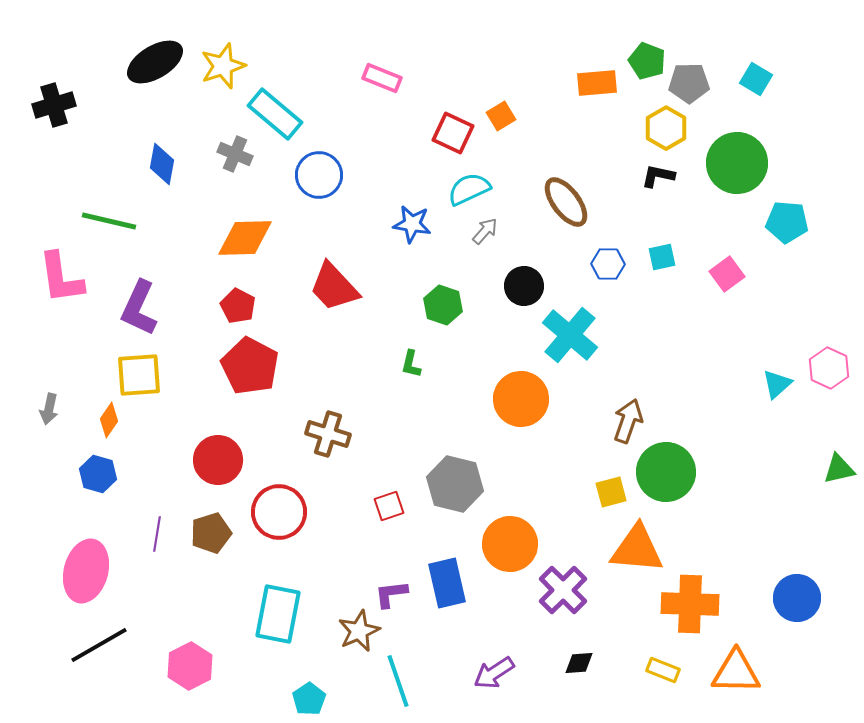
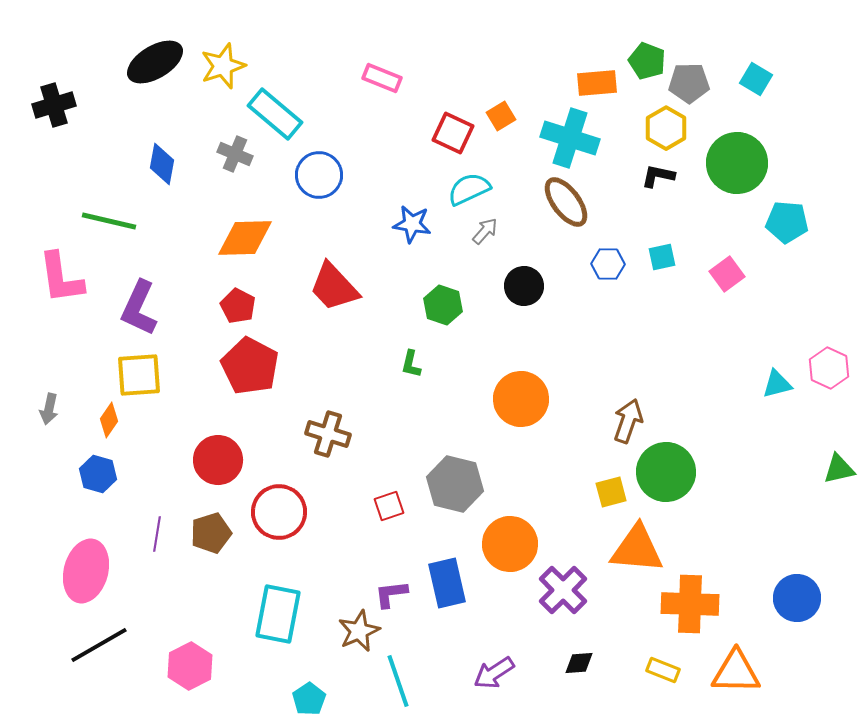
cyan cross at (570, 335): moved 197 px up; rotated 22 degrees counterclockwise
cyan triangle at (777, 384): rotated 28 degrees clockwise
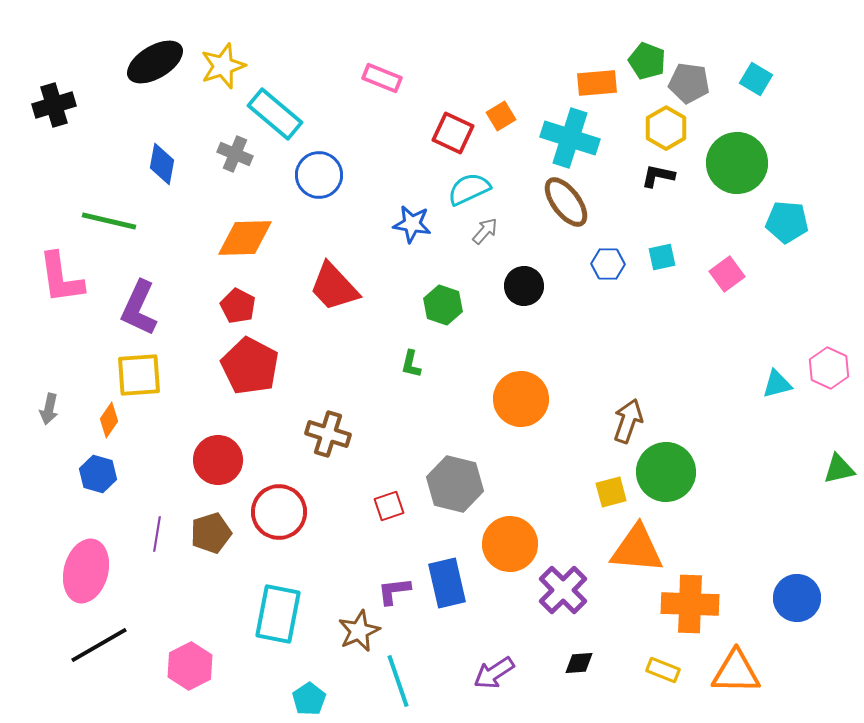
gray pentagon at (689, 83): rotated 9 degrees clockwise
purple L-shape at (391, 594): moved 3 px right, 3 px up
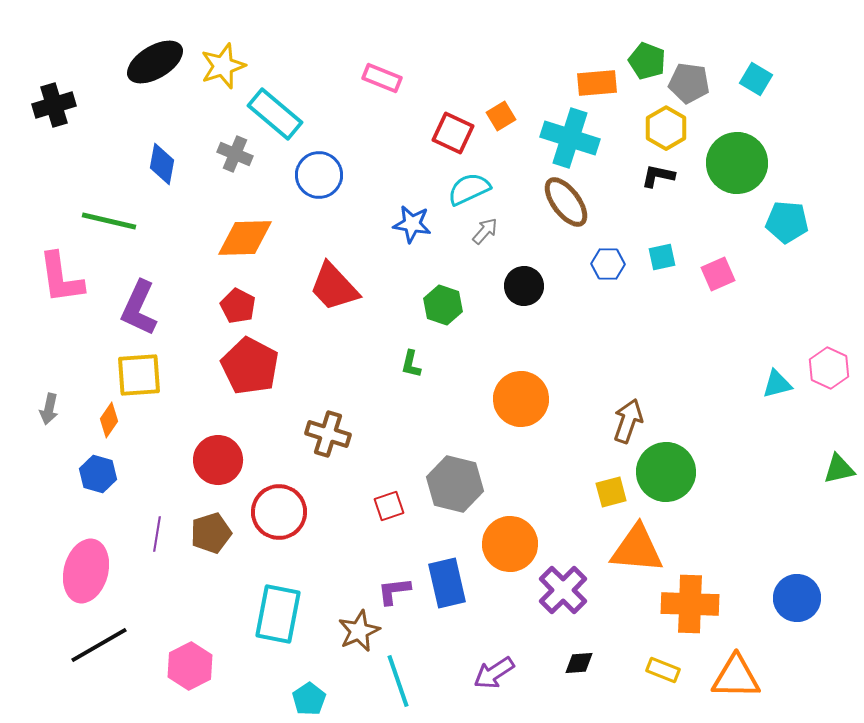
pink square at (727, 274): moved 9 px left; rotated 12 degrees clockwise
orange triangle at (736, 672): moved 5 px down
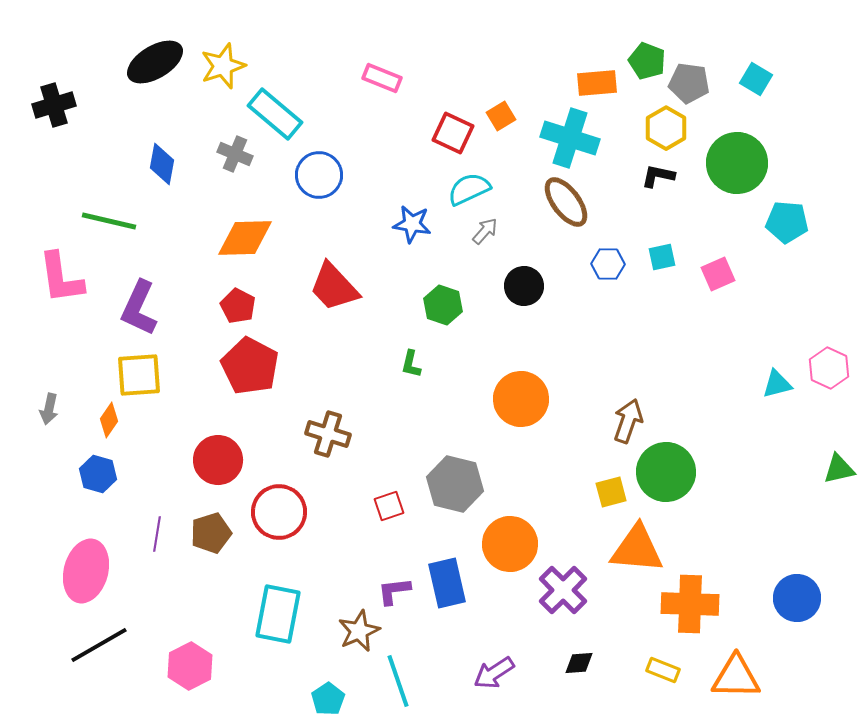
cyan pentagon at (309, 699): moved 19 px right
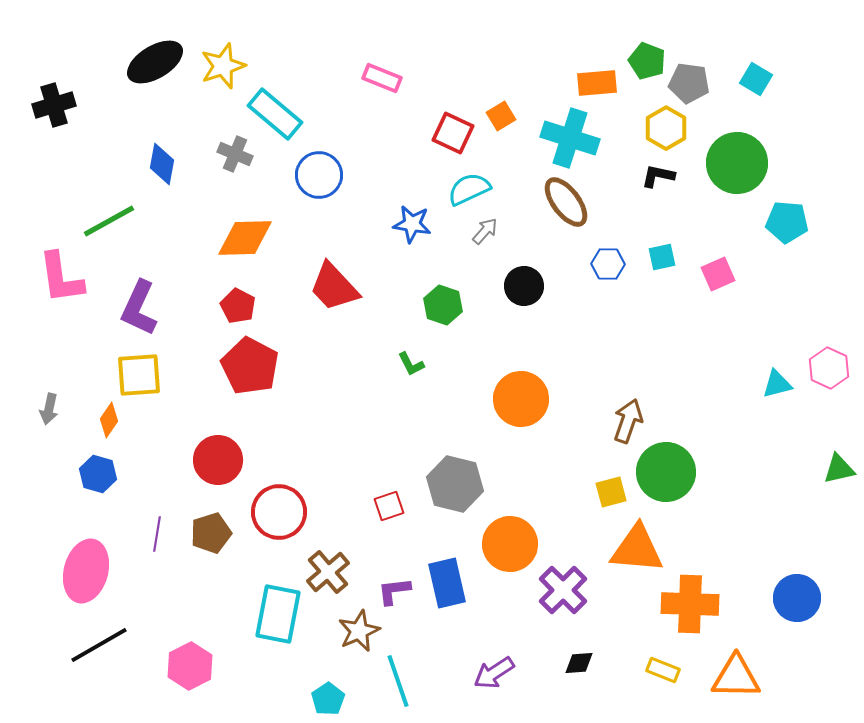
green line at (109, 221): rotated 42 degrees counterclockwise
green L-shape at (411, 364): rotated 40 degrees counterclockwise
brown cross at (328, 434): moved 138 px down; rotated 33 degrees clockwise
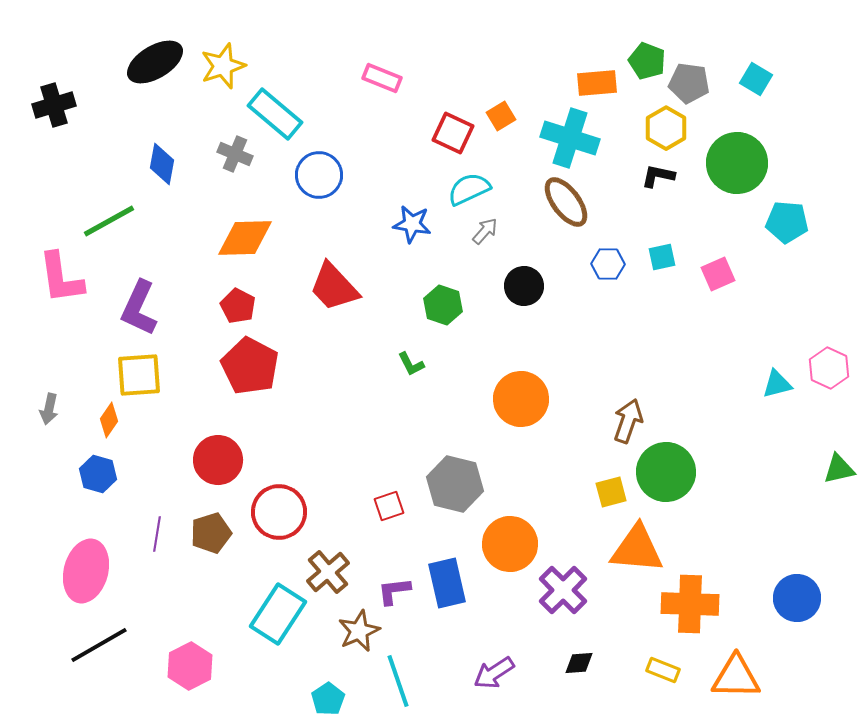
cyan rectangle at (278, 614): rotated 22 degrees clockwise
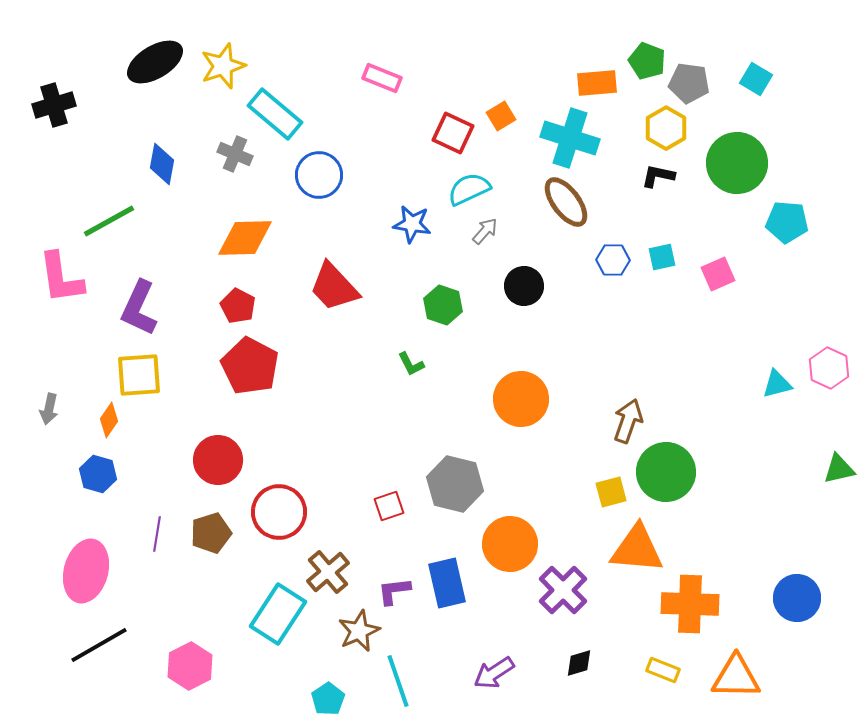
blue hexagon at (608, 264): moved 5 px right, 4 px up
black diamond at (579, 663): rotated 12 degrees counterclockwise
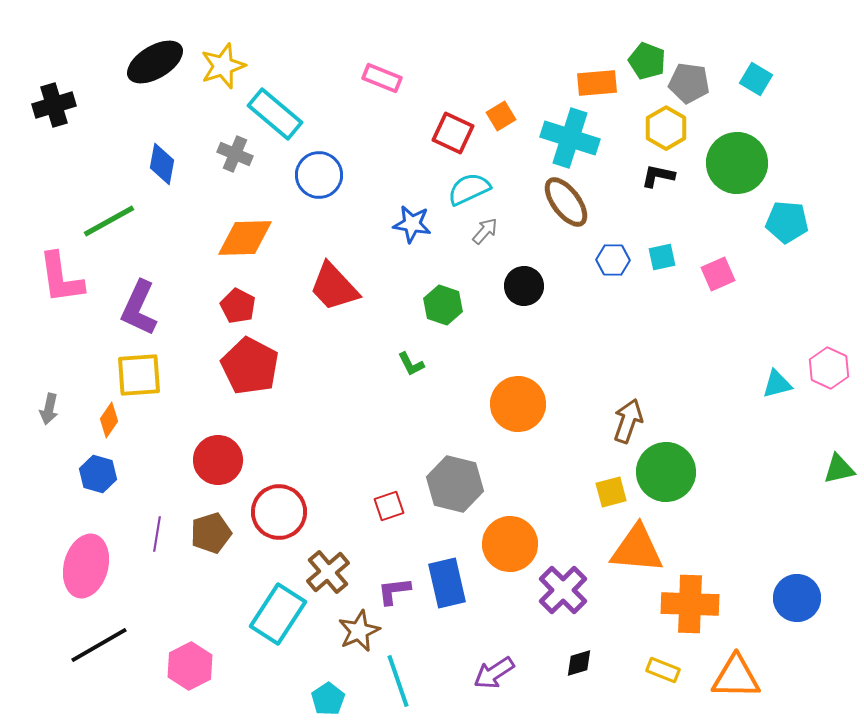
orange circle at (521, 399): moved 3 px left, 5 px down
pink ellipse at (86, 571): moved 5 px up
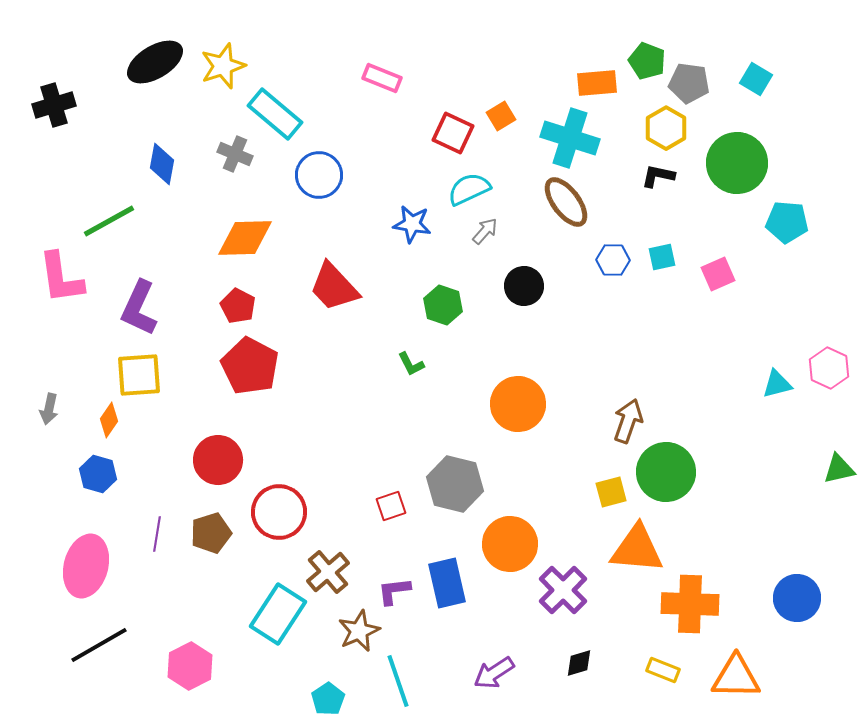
red square at (389, 506): moved 2 px right
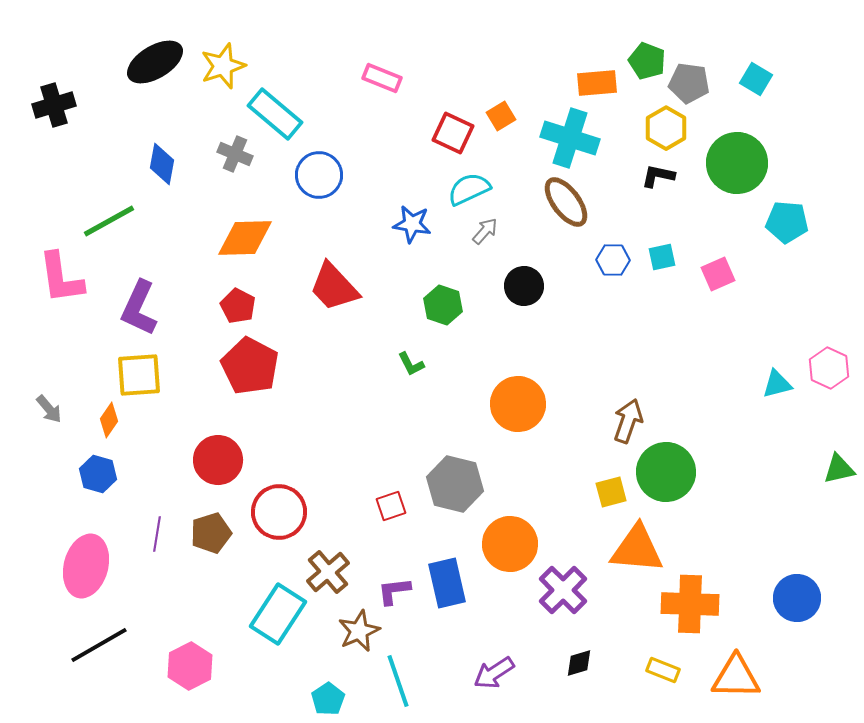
gray arrow at (49, 409): rotated 52 degrees counterclockwise
